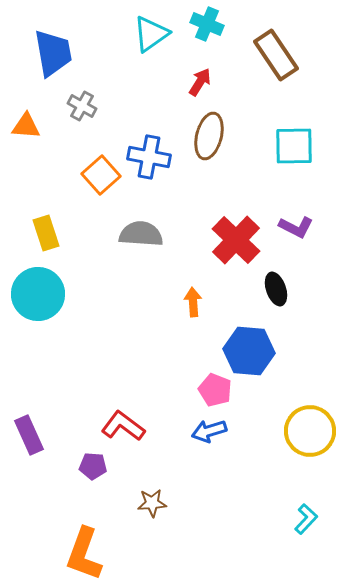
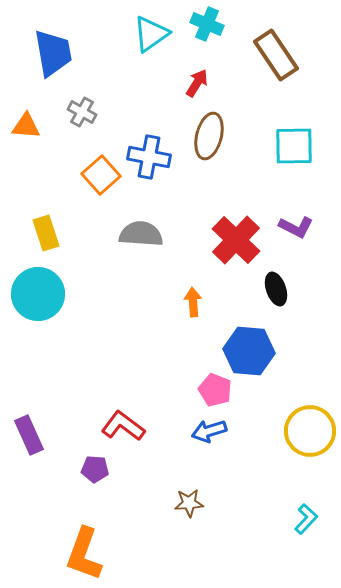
red arrow: moved 3 px left, 1 px down
gray cross: moved 6 px down
purple pentagon: moved 2 px right, 3 px down
brown star: moved 37 px right
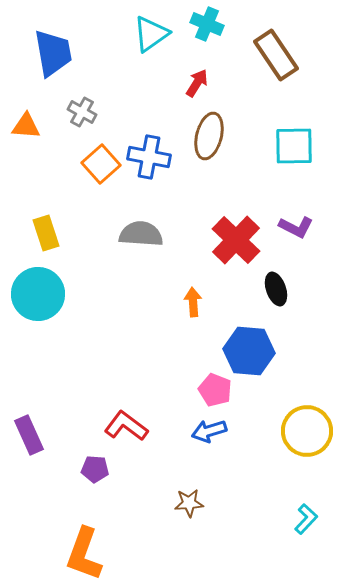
orange square: moved 11 px up
red L-shape: moved 3 px right
yellow circle: moved 3 px left
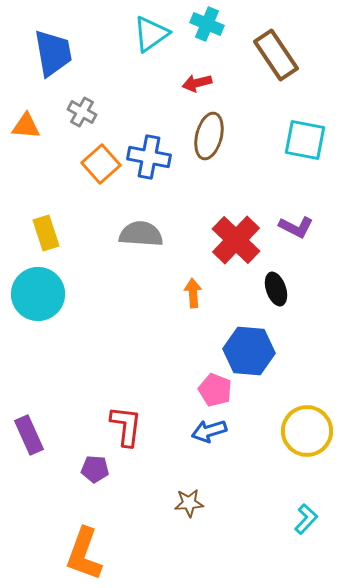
red arrow: rotated 136 degrees counterclockwise
cyan square: moved 11 px right, 6 px up; rotated 12 degrees clockwise
orange arrow: moved 9 px up
red L-shape: rotated 60 degrees clockwise
